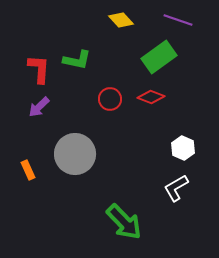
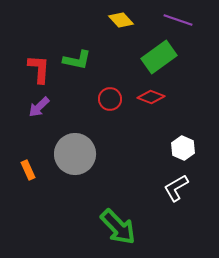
green arrow: moved 6 px left, 5 px down
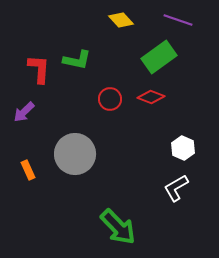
purple arrow: moved 15 px left, 5 px down
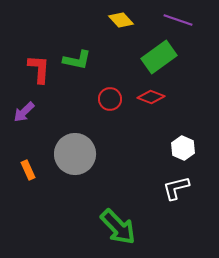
white L-shape: rotated 16 degrees clockwise
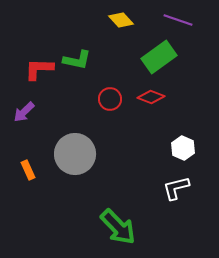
red L-shape: rotated 92 degrees counterclockwise
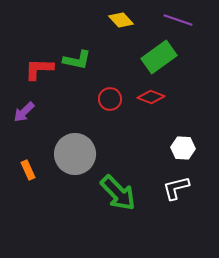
white hexagon: rotated 20 degrees counterclockwise
green arrow: moved 34 px up
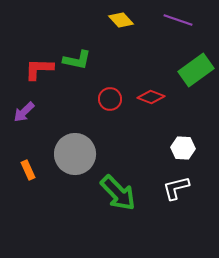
green rectangle: moved 37 px right, 13 px down
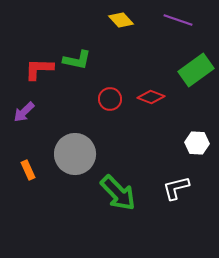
white hexagon: moved 14 px right, 5 px up
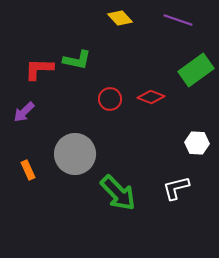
yellow diamond: moved 1 px left, 2 px up
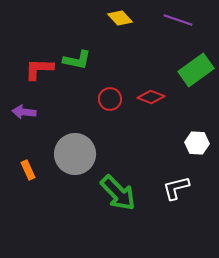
purple arrow: rotated 50 degrees clockwise
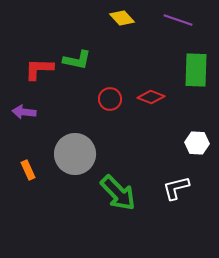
yellow diamond: moved 2 px right
green rectangle: rotated 52 degrees counterclockwise
